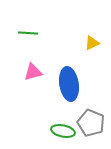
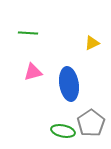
gray pentagon: rotated 16 degrees clockwise
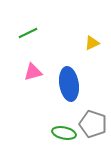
green line: rotated 30 degrees counterclockwise
gray pentagon: moved 2 px right, 1 px down; rotated 20 degrees counterclockwise
green ellipse: moved 1 px right, 2 px down
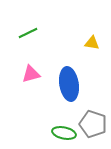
yellow triangle: rotated 35 degrees clockwise
pink triangle: moved 2 px left, 2 px down
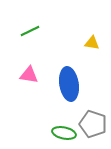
green line: moved 2 px right, 2 px up
pink triangle: moved 2 px left, 1 px down; rotated 24 degrees clockwise
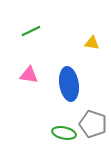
green line: moved 1 px right
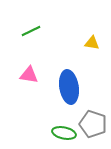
blue ellipse: moved 3 px down
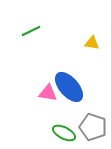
pink triangle: moved 19 px right, 18 px down
blue ellipse: rotated 32 degrees counterclockwise
gray pentagon: moved 3 px down
green ellipse: rotated 15 degrees clockwise
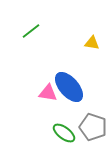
green line: rotated 12 degrees counterclockwise
green ellipse: rotated 10 degrees clockwise
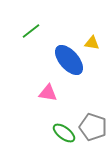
blue ellipse: moved 27 px up
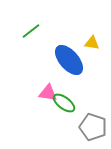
green ellipse: moved 30 px up
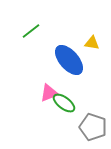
pink triangle: moved 1 px right; rotated 30 degrees counterclockwise
